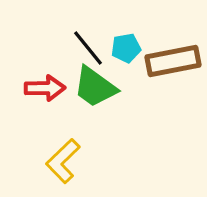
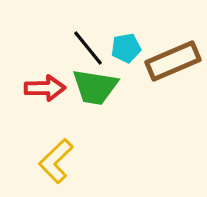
brown rectangle: rotated 12 degrees counterclockwise
green trapezoid: rotated 27 degrees counterclockwise
yellow L-shape: moved 7 px left
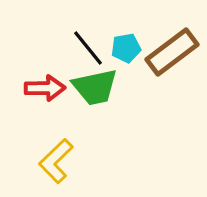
brown rectangle: moved 1 px left, 9 px up; rotated 14 degrees counterclockwise
green trapezoid: rotated 21 degrees counterclockwise
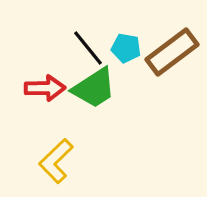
cyan pentagon: rotated 20 degrees clockwise
green trapezoid: moved 1 px left, 1 px down; rotated 21 degrees counterclockwise
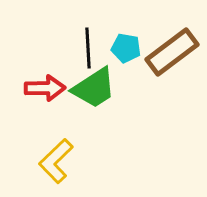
black line: rotated 36 degrees clockwise
